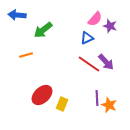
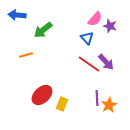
blue triangle: rotated 48 degrees counterclockwise
orange star: rotated 21 degrees clockwise
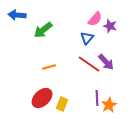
blue triangle: rotated 24 degrees clockwise
orange line: moved 23 px right, 12 px down
red ellipse: moved 3 px down
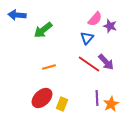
orange star: moved 2 px right, 1 px up
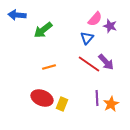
red ellipse: rotated 65 degrees clockwise
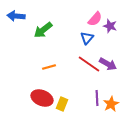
blue arrow: moved 1 px left, 1 px down
purple arrow: moved 2 px right, 2 px down; rotated 18 degrees counterclockwise
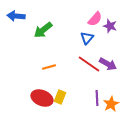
yellow rectangle: moved 2 px left, 7 px up
